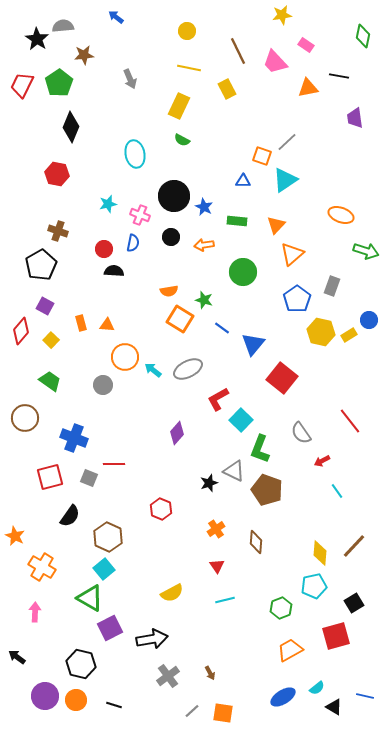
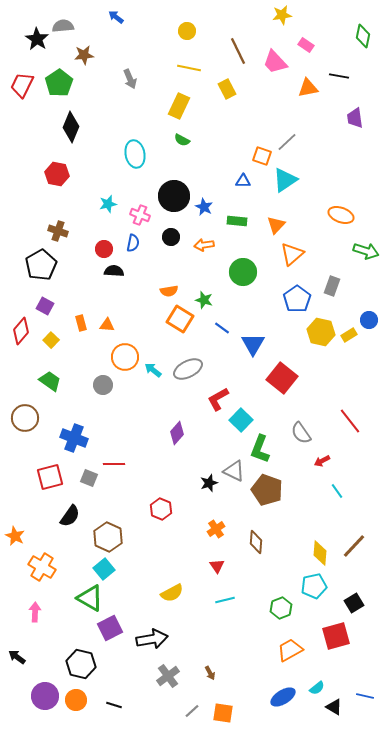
blue triangle at (253, 344): rotated 10 degrees counterclockwise
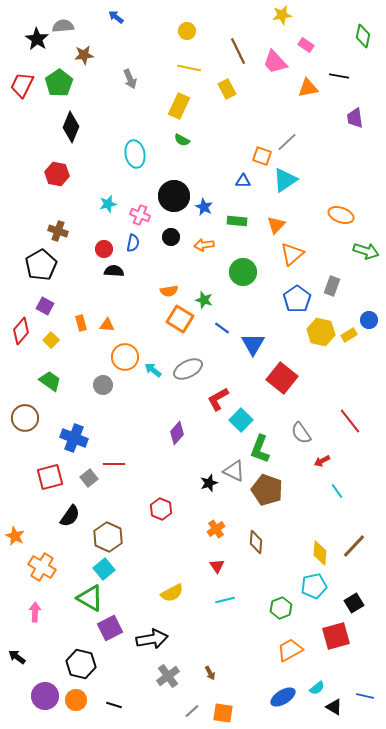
gray square at (89, 478): rotated 30 degrees clockwise
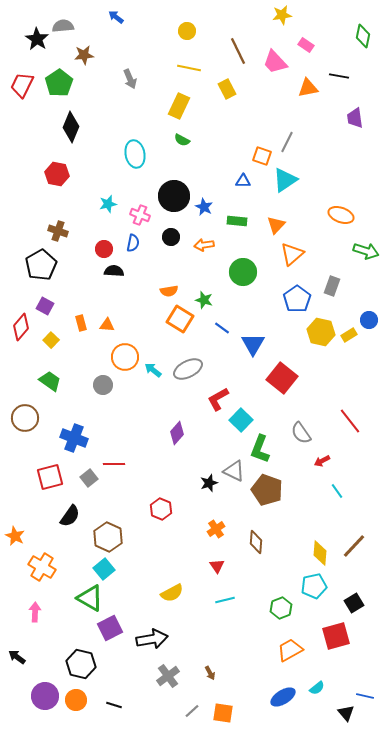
gray line at (287, 142): rotated 20 degrees counterclockwise
red diamond at (21, 331): moved 4 px up
black triangle at (334, 707): moved 12 px right, 6 px down; rotated 18 degrees clockwise
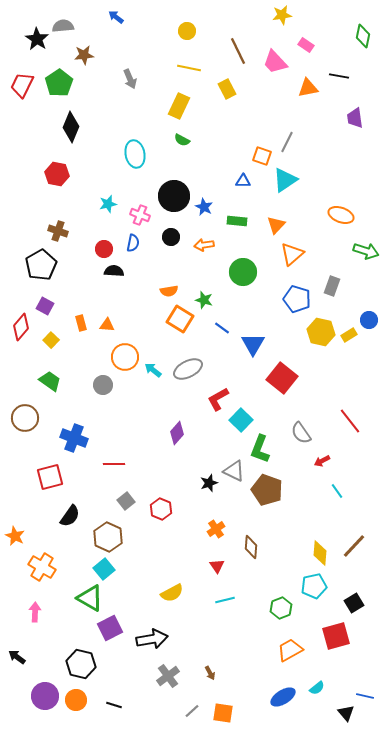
blue pentagon at (297, 299): rotated 20 degrees counterclockwise
gray square at (89, 478): moved 37 px right, 23 px down
brown diamond at (256, 542): moved 5 px left, 5 px down
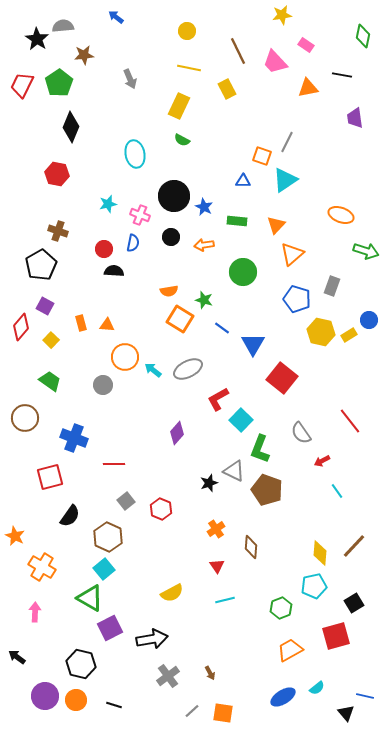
black line at (339, 76): moved 3 px right, 1 px up
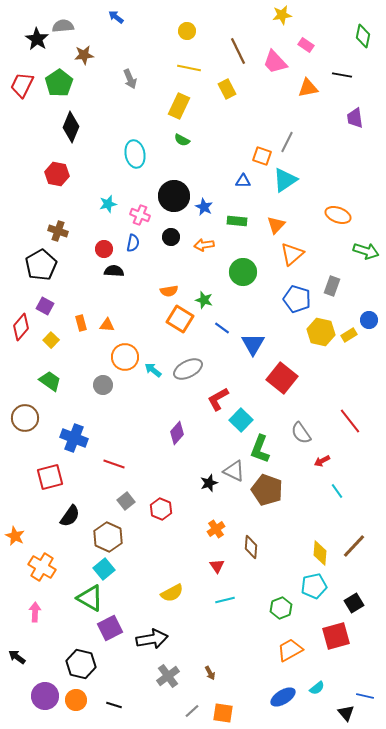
orange ellipse at (341, 215): moved 3 px left
red line at (114, 464): rotated 20 degrees clockwise
